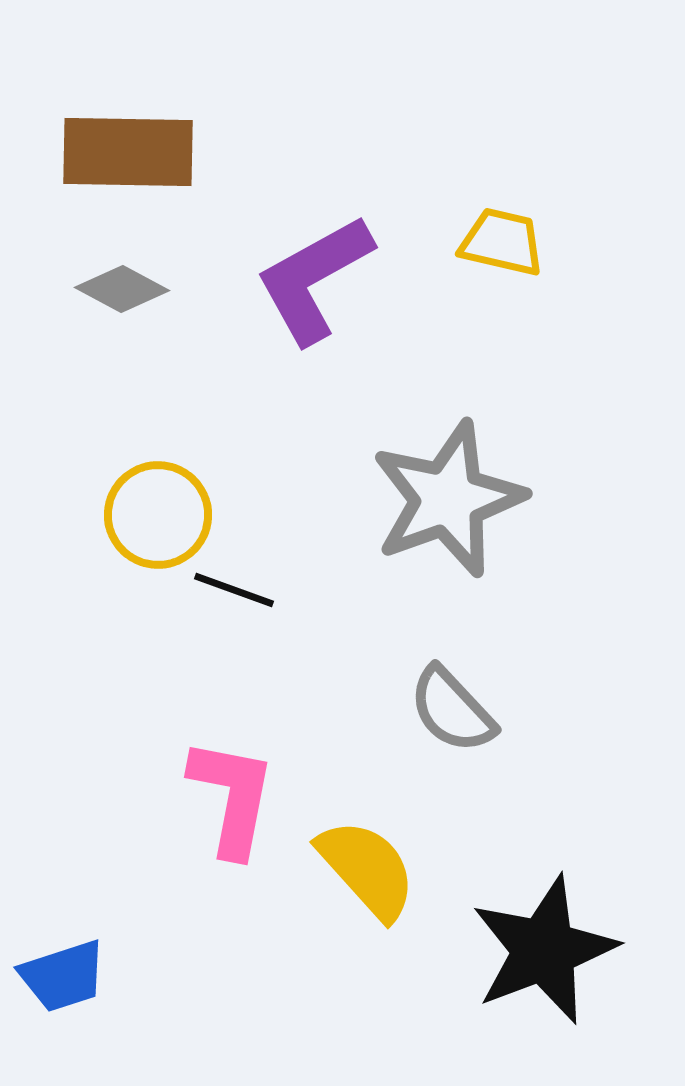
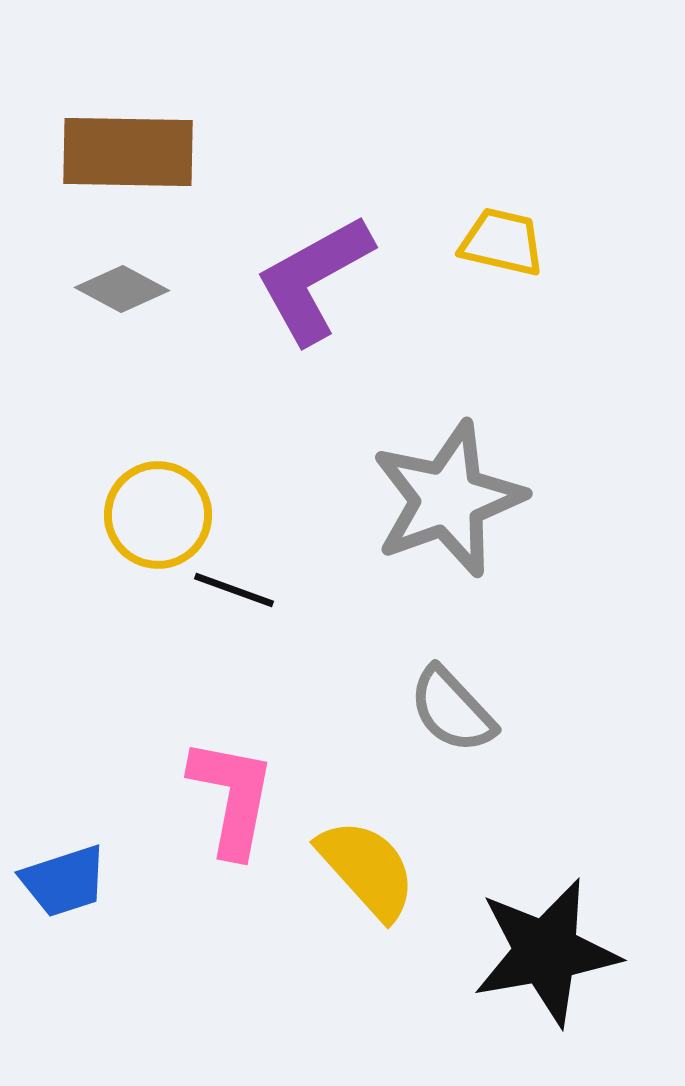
black star: moved 2 px right, 2 px down; rotated 11 degrees clockwise
blue trapezoid: moved 1 px right, 95 px up
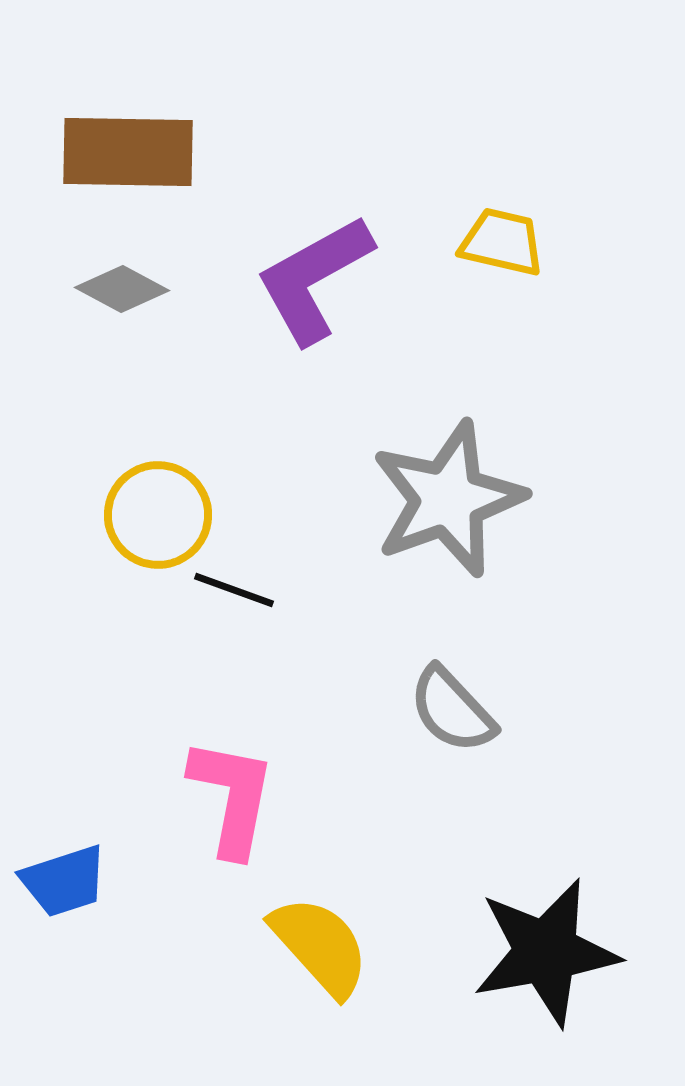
yellow semicircle: moved 47 px left, 77 px down
